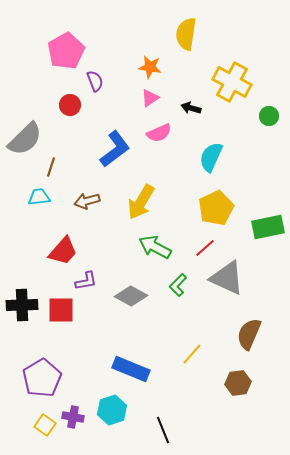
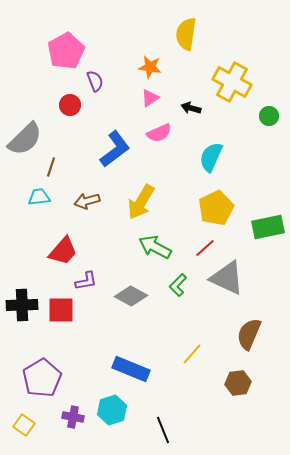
yellow square: moved 21 px left
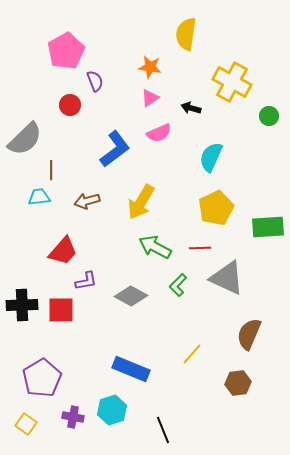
brown line: moved 3 px down; rotated 18 degrees counterclockwise
green rectangle: rotated 8 degrees clockwise
red line: moved 5 px left; rotated 40 degrees clockwise
yellow square: moved 2 px right, 1 px up
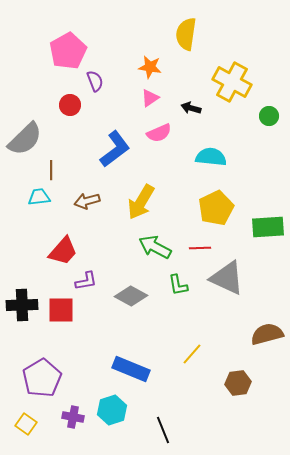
pink pentagon: moved 2 px right
cyan semicircle: rotated 72 degrees clockwise
green L-shape: rotated 55 degrees counterclockwise
brown semicircle: moved 18 px right; rotated 52 degrees clockwise
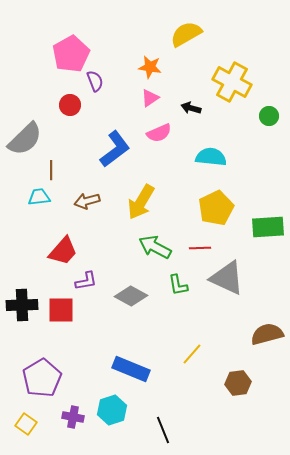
yellow semicircle: rotated 52 degrees clockwise
pink pentagon: moved 3 px right, 3 px down
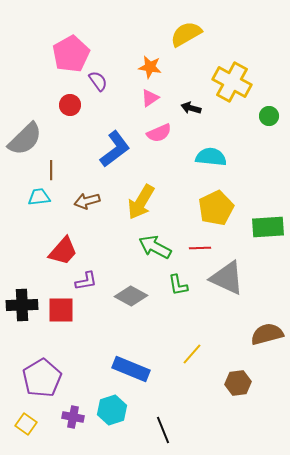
purple semicircle: moved 3 px right; rotated 15 degrees counterclockwise
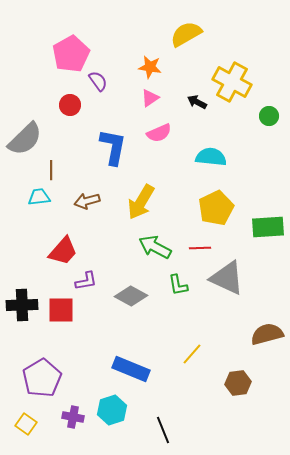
black arrow: moved 6 px right, 6 px up; rotated 12 degrees clockwise
blue L-shape: moved 2 px left, 2 px up; rotated 42 degrees counterclockwise
